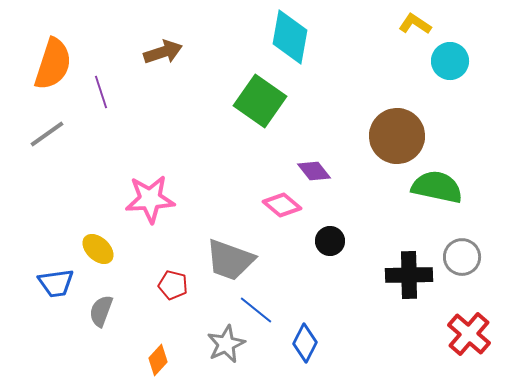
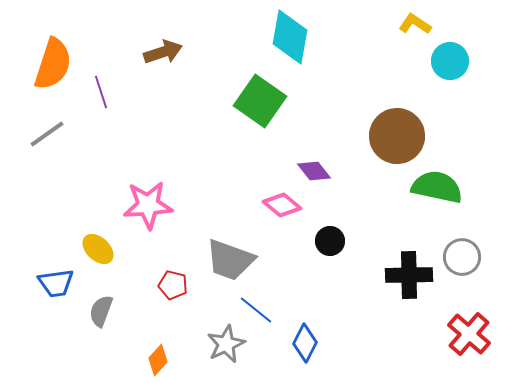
pink star: moved 2 px left, 6 px down
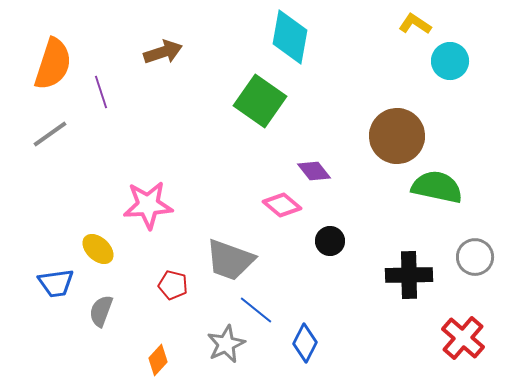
gray line: moved 3 px right
gray circle: moved 13 px right
red cross: moved 6 px left, 4 px down
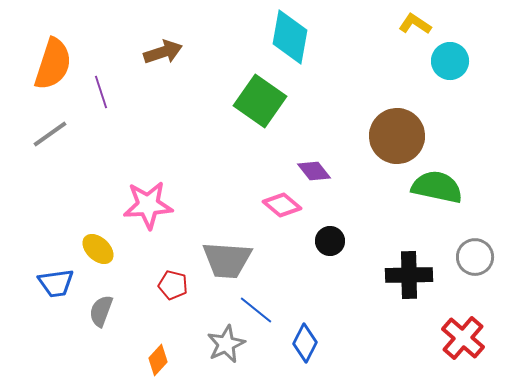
gray trapezoid: moved 3 px left; rotated 16 degrees counterclockwise
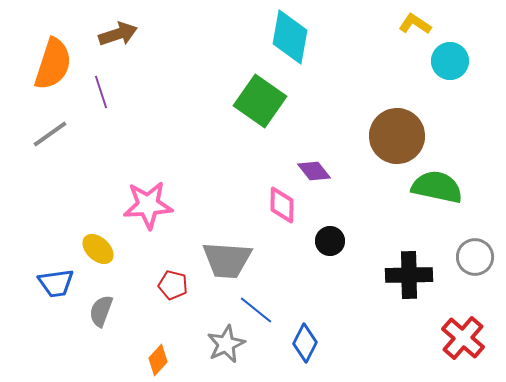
brown arrow: moved 45 px left, 18 px up
pink diamond: rotated 51 degrees clockwise
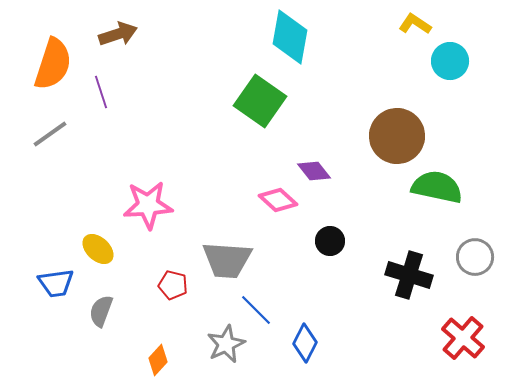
pink diamond: moved 4 px left, 5 px up; rotated 48 degrees counterclockwise
black cross: rotated 18 degrees clockwise
blue line: rotated 6 degrees clockwise
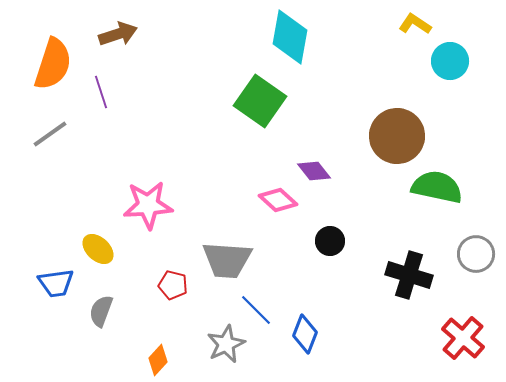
gray circle: moved 1 px right, 3 px up
blue diamond: moved 9 px up; rotated 6 degrees counterclockwise
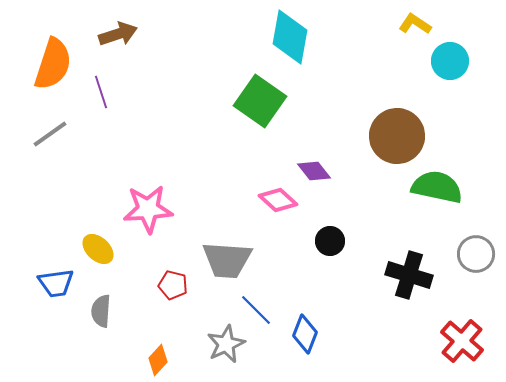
pink star: moved 4 px down
gray semicircle: rotated 16 degrees counterclockwise
red cross: moved 1 px left, 3 px down
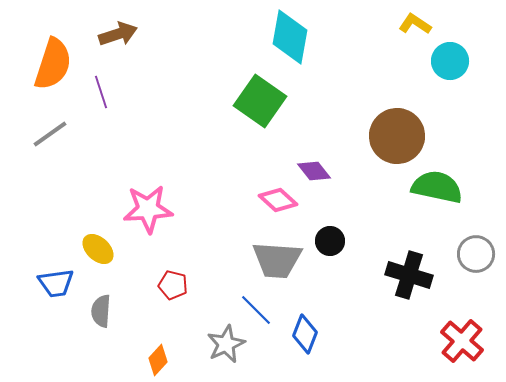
gray trapezoid: moved 50 px right
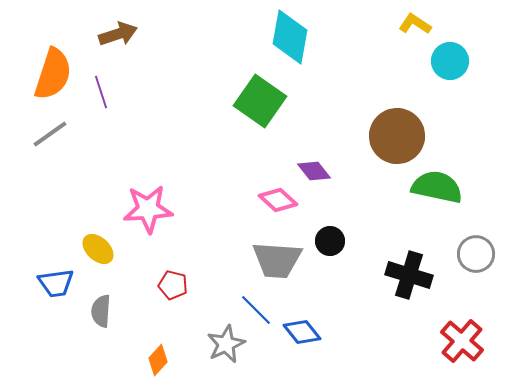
orange semicircle: moved 10 px down
blue diamond: moved 3 px left, 2 px up; rotated 60 degrees counterclockwise
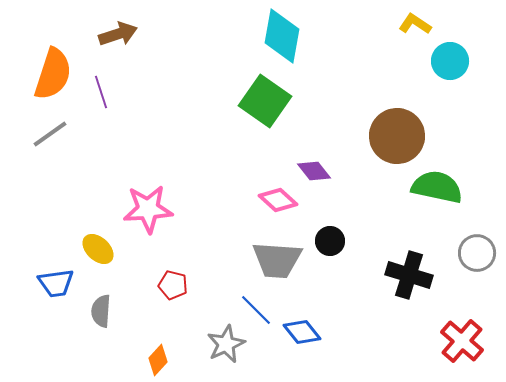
cyan diamond: moved 8 px left, 1 px up
green square: moved 5 px right
gray circle: moved 1 px right, 1 px up
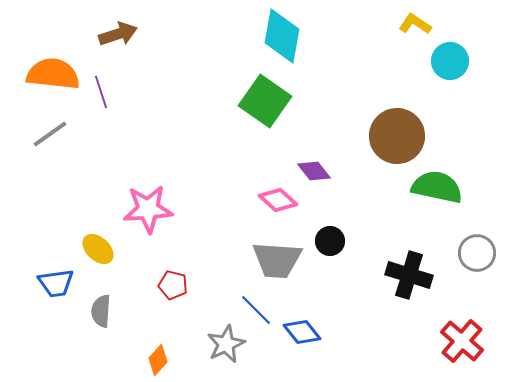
orange semicircle: rotated 102 degrees counterclockwise
